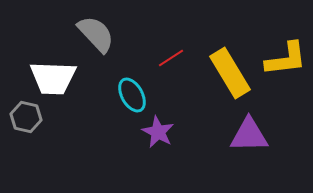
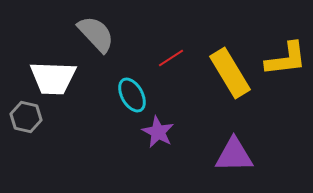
purple triangle: moved 15 px left, 20 px down
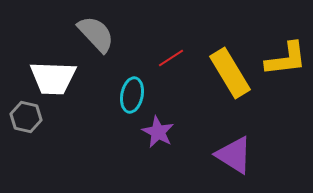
cyan ellipse: rotated 40 degrees clockwise
purple triangle: rotated 33 degrees clockwise
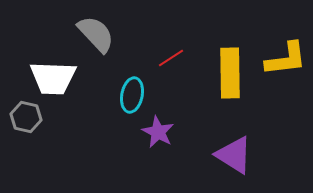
yellow rectangle: rotated 30 degrees clockwise
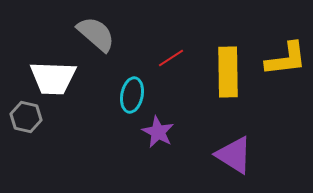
gray semicircle: rotated 6 degrees counterclockwise
yellow rectangle: moved 2 px left, 1 px up
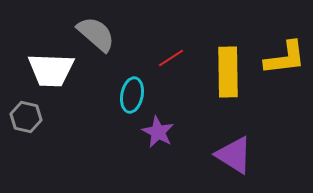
yellow L-shape: moved 1 px left, 1 px up
white trapezoid: moved 2 px left, 8 px up
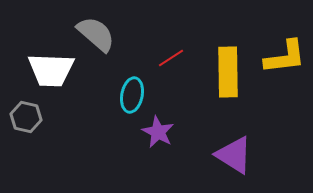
yellow L-shape: moved 1 px up
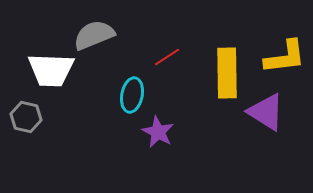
gray semicircle: moved 2 px left, 1 px down; rotated 63 degrees counterclockwise
red line: moved 4 px left, 1 px up
yellow rectangle: moved 1 px left, 1 px down
purple triangle: moved 32 px right, 43 px up
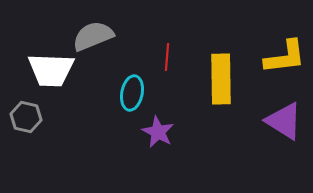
gray semicircle: moved 1 px left, 1 px down
red line: rotated 52 degrees counterclockwise
yellow rectangle: moved 6 px left, 6 px down
cyan ellipse: moved 2 px up
purple triangle: moved 18 px right, 9 px down
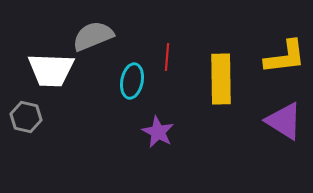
cyan ellipse: moved 12 px up
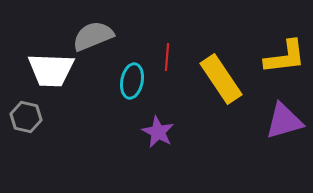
yellow rectangle: rotated 33 degrees counterclockwise
purple triangle: rotated 48 degrees counterclockwise
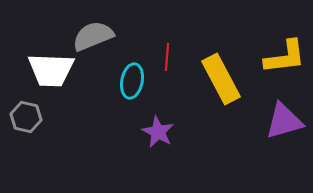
yellow rectangle: rotated 6 degrees clockwise
